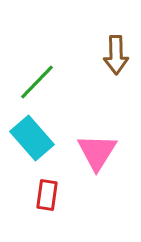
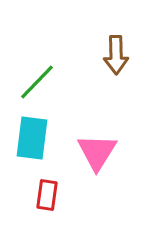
cyan rectangle: rotated 48 degrees clockwise
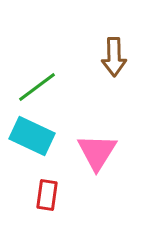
brown arrow: moved 2 px left, 2 px down
green line: moved 5 px down; rotated 9 degrees clockwise
cyan rectangle: moved 2 px up; rotated 72 degrees counterclockwise
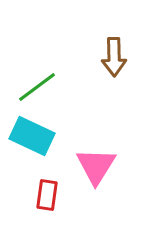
pink triangle: moved 1 px left, 14 px down
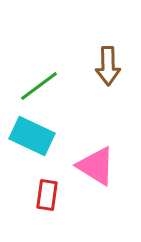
brown arrow: moved 6 px left, 9 px down
green line: moved 2 px right, 1 px up
pink triangle: rotated 30 degrees counterclockwise
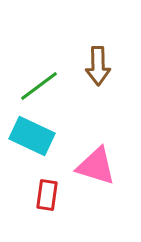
brown arrow: moved 10 px left
pink triangle: rotated 15 degrees counterclockwise
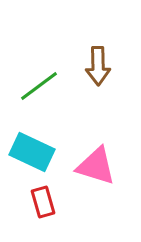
cyan rectangle: moved 16 px down
red rectangle: moved 4 px left, 7 px down; rotated 24 degrees counterclockwise
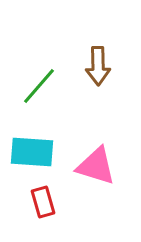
green line: rotated 12 degrees counterclockwise
cyan rectangle: rotated 21 degrees counterclockwise
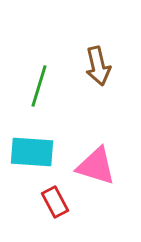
brown arrow: rotated 12 degrees counterclockwise
green line: rotated 24 degrees counterclockwise
red rectangle: moved 12 px right; rotated 12 degrees counterclockwise
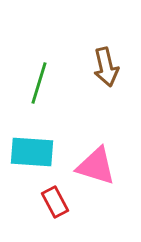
brown arrow: moved 8 px right, 1 px down
green line: moved 3 px up
